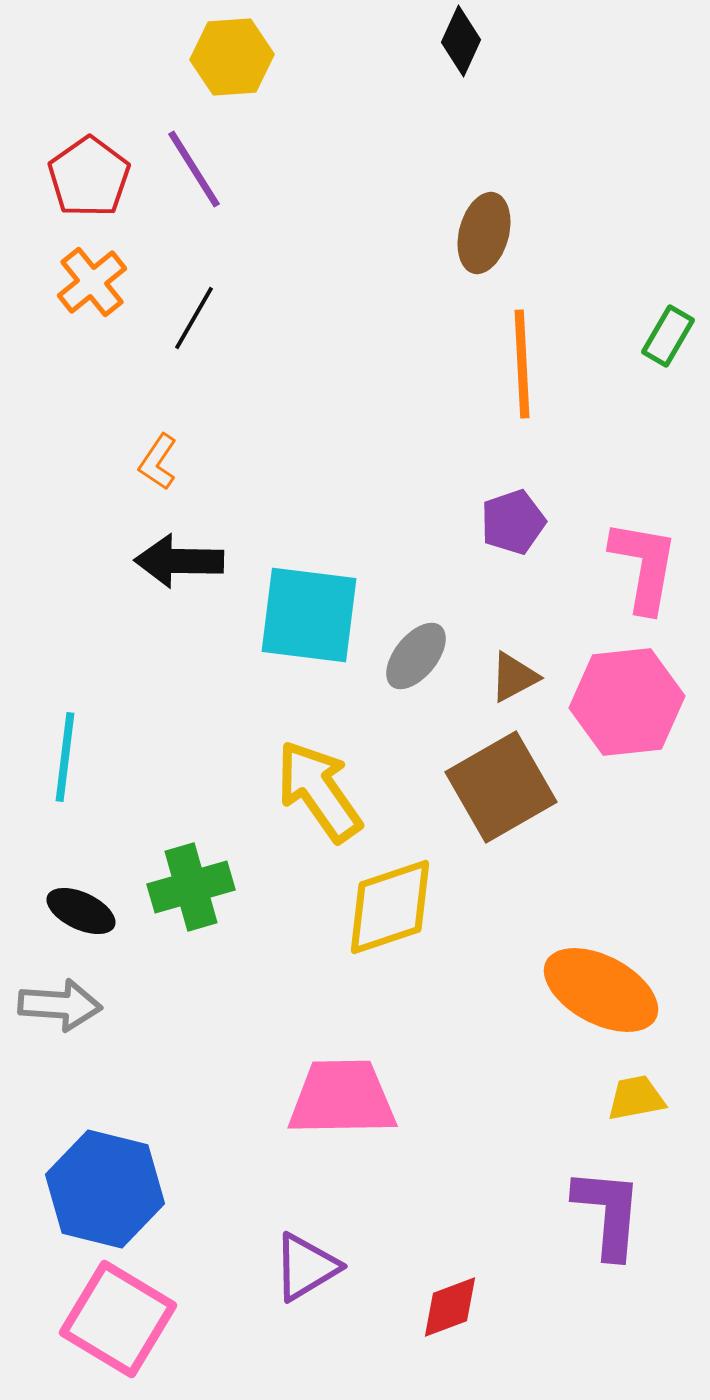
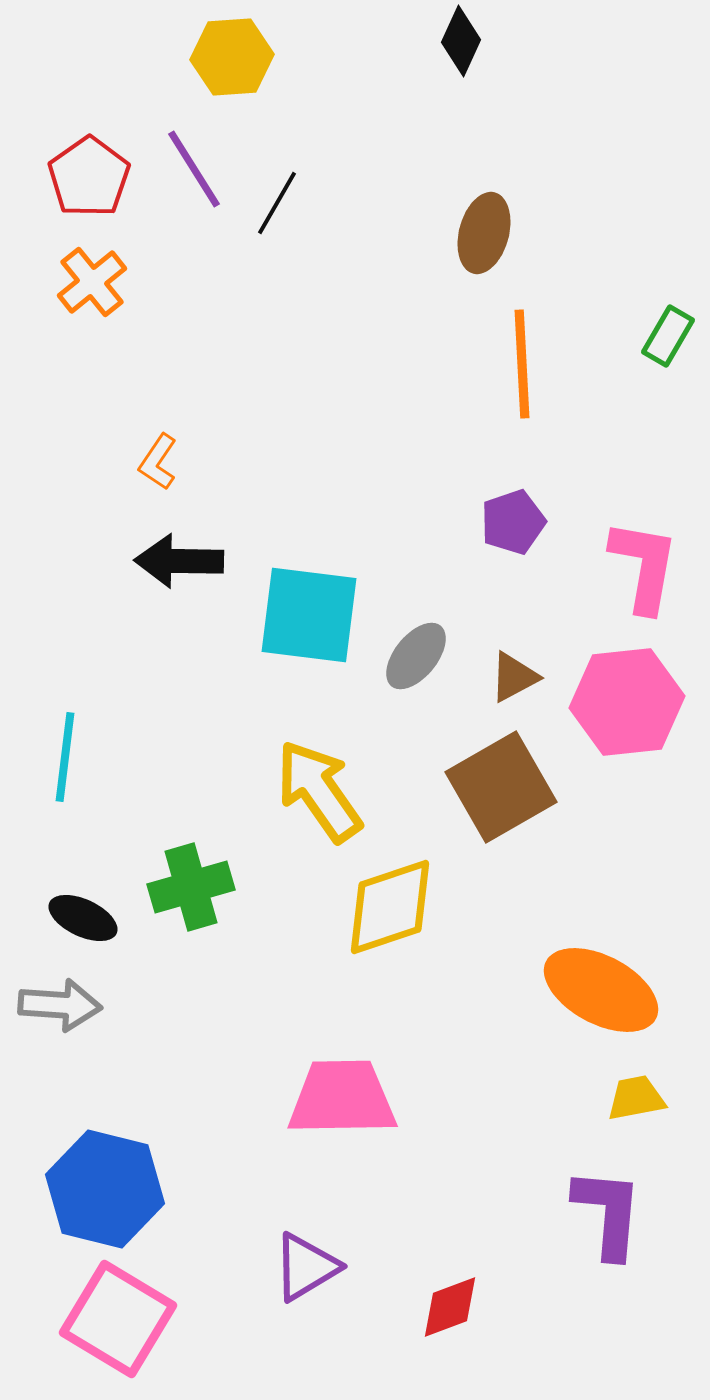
black line: moved 83 px right, 115 px up
black ellipse: moved 2 px right, 7 px down
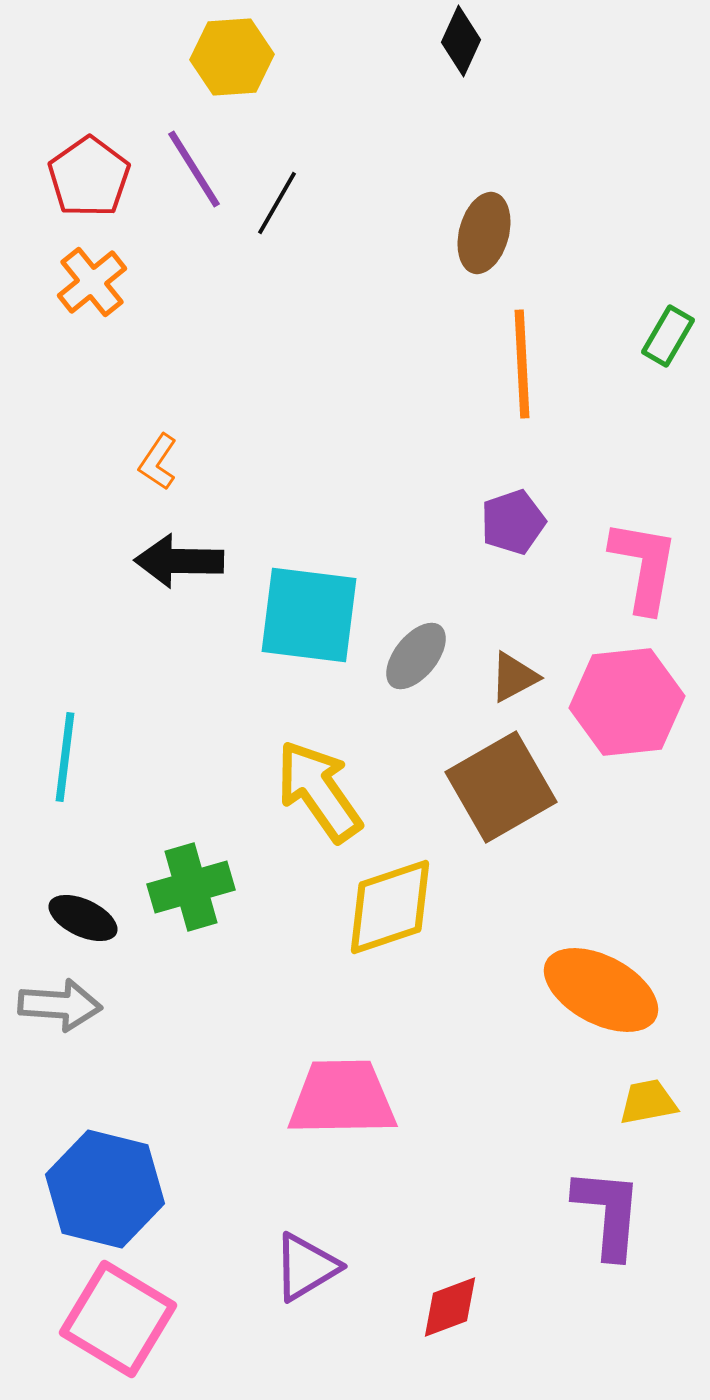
yellow trapezoid: moved 12 px right, 4 px down
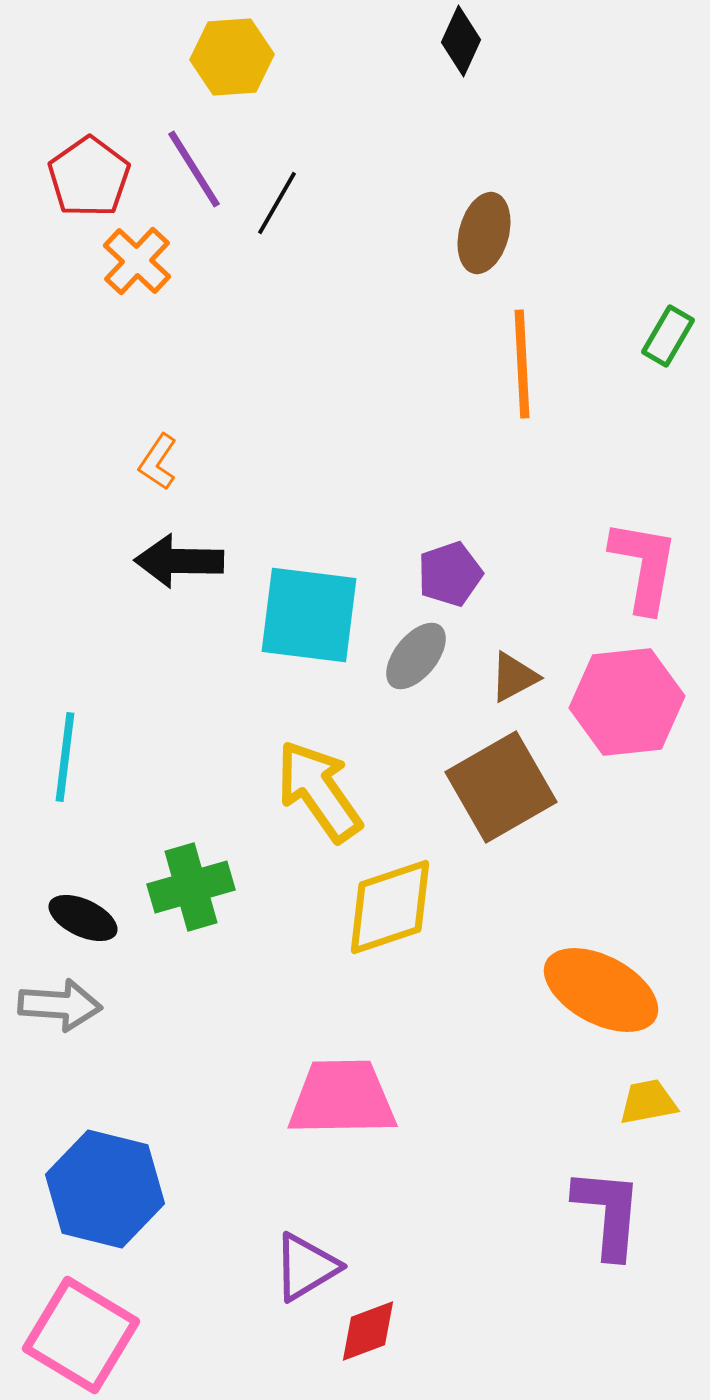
orange cross: moved 45 px right, 21 px up; rotated 8 degrees counterclockwise
purple pentagon: moved 63 px left, 52 px down
red diamond: moved 82 px left, 24 px down
pink square: moved 37 px left, 16 px down
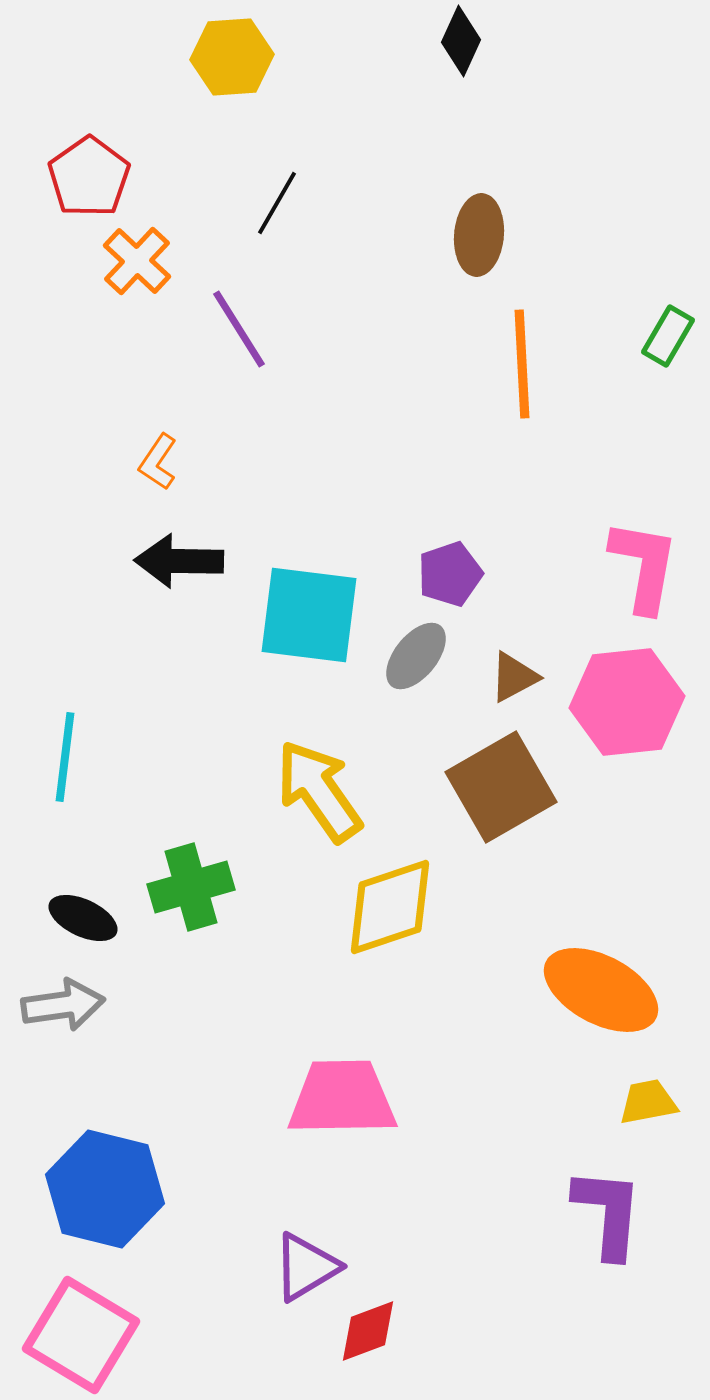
purple line: moved 45 px right, 160 px down
brown ellipse: moved 5 px left, 2 px down; rotated 10 degrees counterclockwise
gray arrow: moved 3 px right; rotated 12 degrees counterclockwise
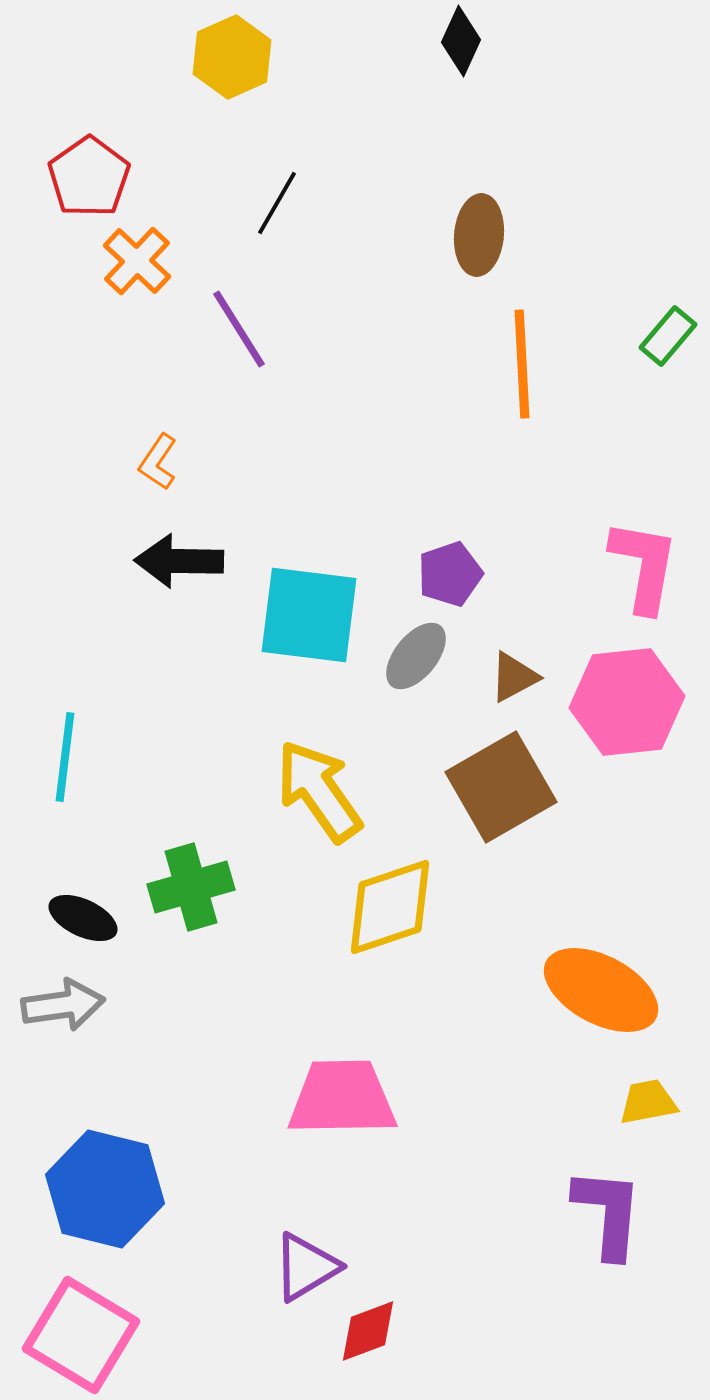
yellow hexagon: rotated 20 degrees counterclockwise
green rectangle: rotated 10 degrees clockwise
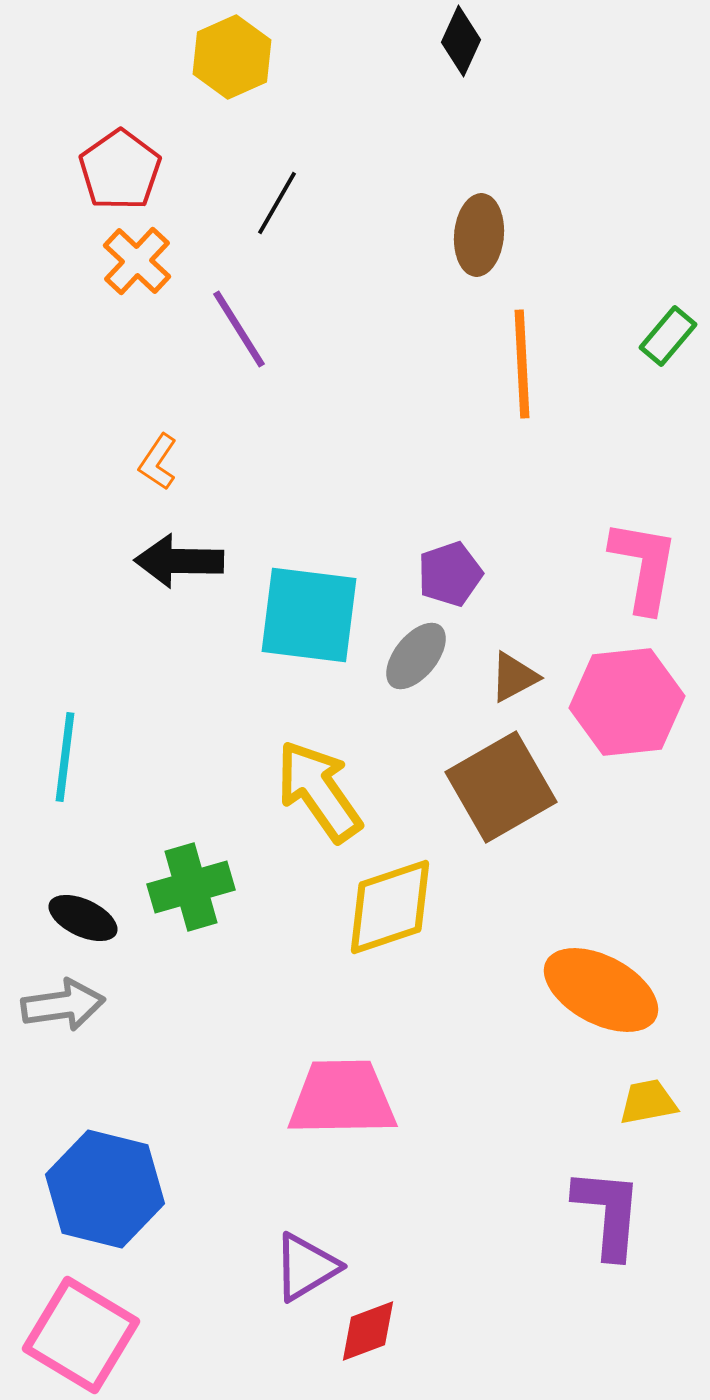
red pentagon: moved 31 px right, 7 px up
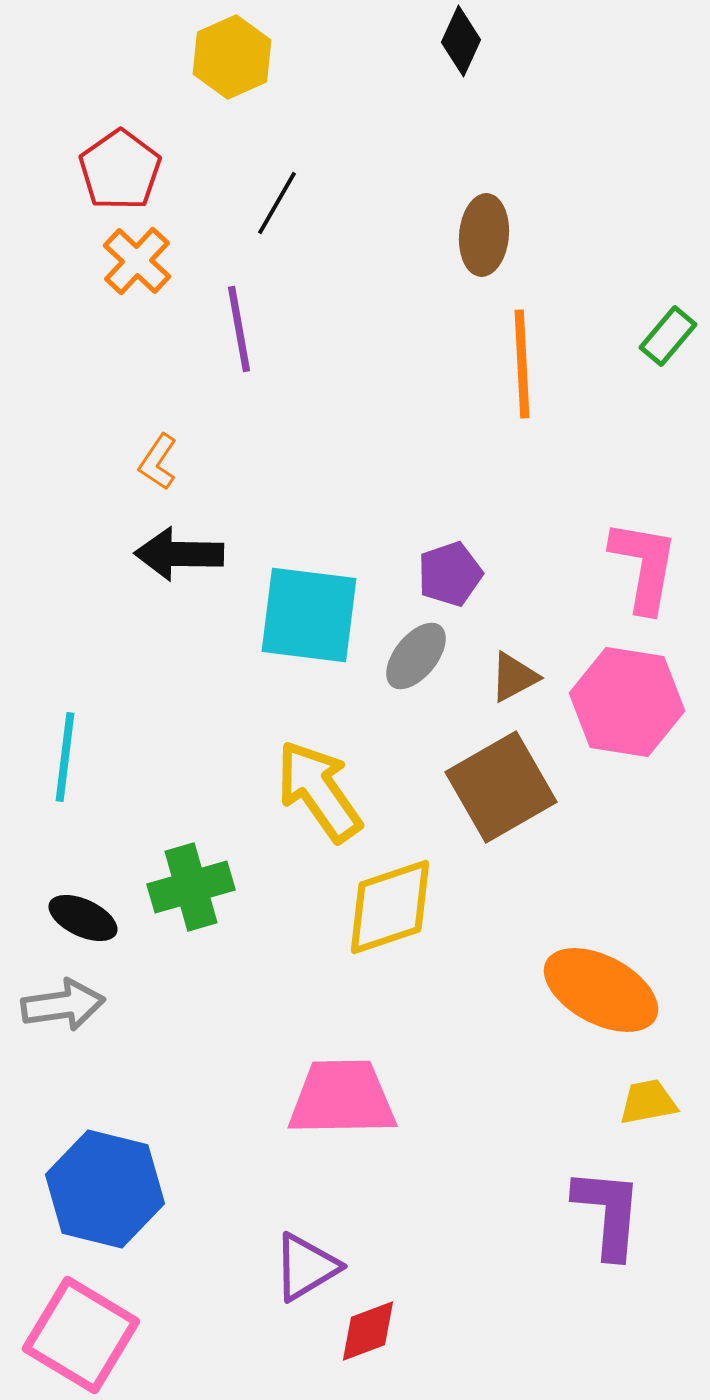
brown ellipse: moved 5 px right
purple line: rotated 22 degrees clockwise
black arrow: moved 7 px up
pink hexagon: rotated 15 degrees clockwise
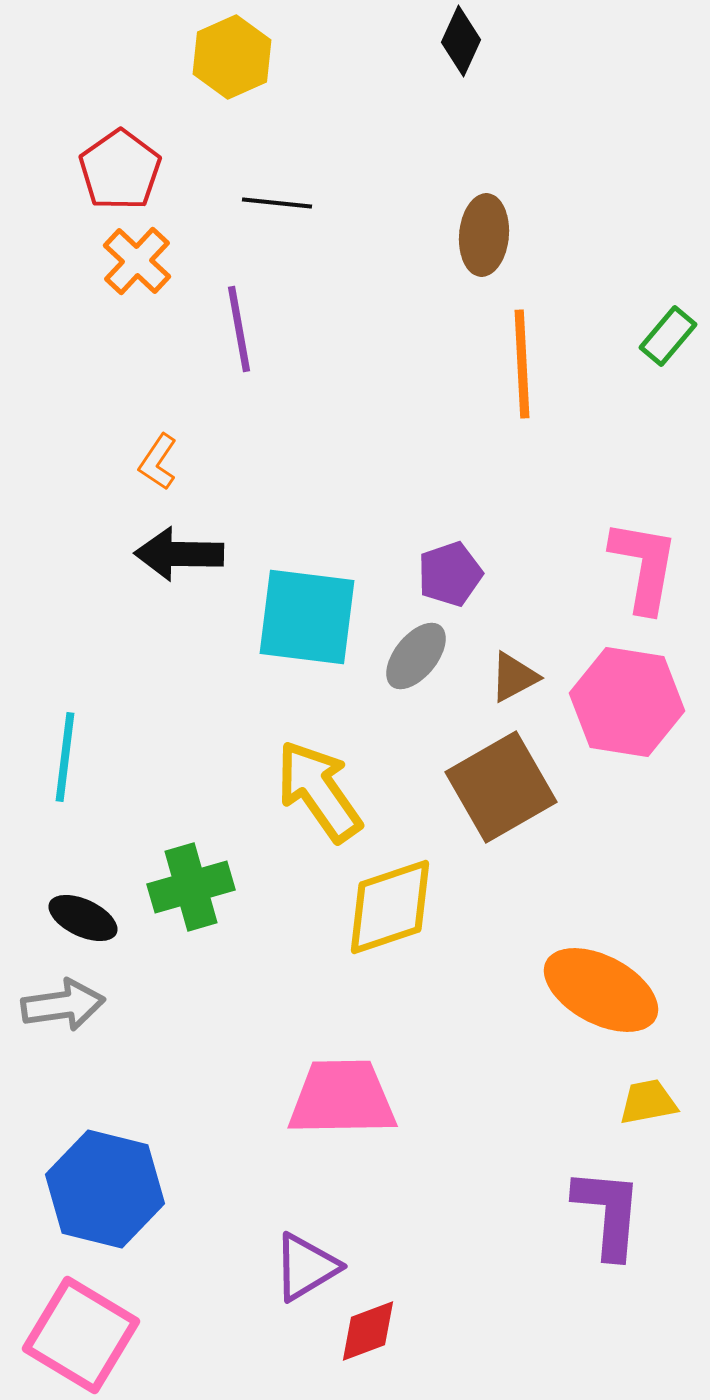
black line: rotated 66 degrees clockwise
cyan square: moved 2 px left, 2 px down
